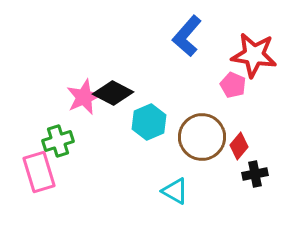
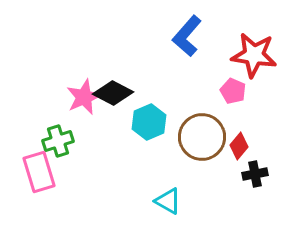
pink pentagon: moved 6 px down
cyan triangle: moved 7 px left, 10 px down
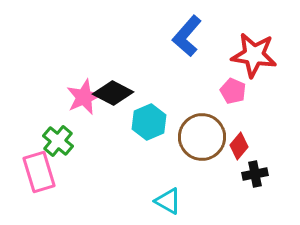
green cross: rotated 32 degrees counterclockwise
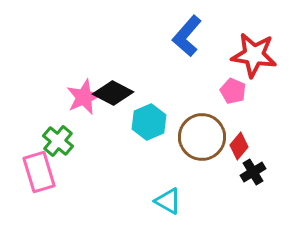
black cross: moved 2 px left, 2 px up; rotated 20 degrees counterclockwise
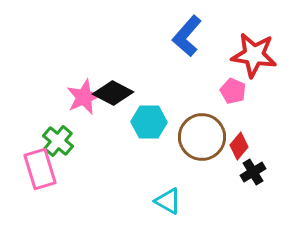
cyan hexagon: rotated 24 degrees clockwise
pink rectangle: moved 1 px right, 3 px up
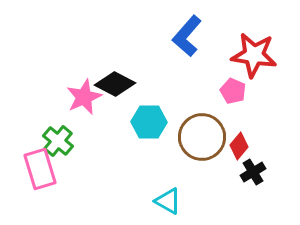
black diamond: moved 2 px right, 9 px up
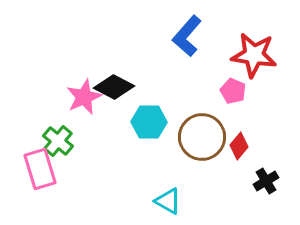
black diamond: moved 1 px left, 3 px down
black cross: moved 13 px right, 9 px down
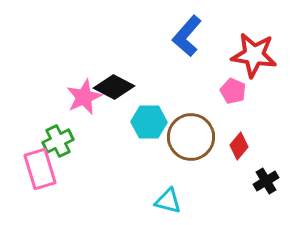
brown circle: moved 11 px left
green cross: rotated 24 degrees clockwise
cyan triangle: rotated 16 degrees counterclockwise
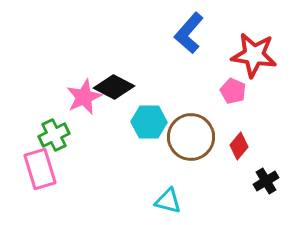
blue L-shape: moved 2 px right, 3 px up
green cross: moved 4 px left, 6 px up
